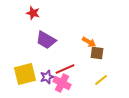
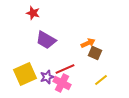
orange arrow: moved 1 px left, 1 px down; rotated 56 degrees counterclockwise
brown square: moved 2 px left; rotated 16 degrees clockwise
yellow square: rotated 10 degrees counterclockwise
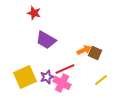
red star: moved 1 px right
orange arrow: moved 4 px left, 7 px down
yellow square: moved 3 px down
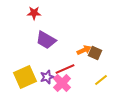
red star: rotated 16 degrees counterclockwise
pink cross: rotated 18 degrees clockwise
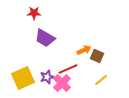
purple trapezoid: moved 1 px left, 2 px up
brown square: moved 2 px right, 3 px down
red line: moved 3 px right
yellow square: moved 2 px left, 1 px down
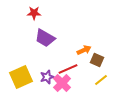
brown square: moved 4 px down
yellow square: moved 2 px left, 1 px up
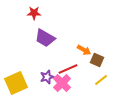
orange arrow: rotated 56 degrees clockwise
yellow square: moved 5 px left, 6 px down
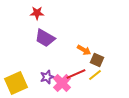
red star: moved 3 px right
red line: moved 8 px right, 5 px down
yellow line: moved 6 px left, 5 px up
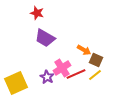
red star: rotated 16 degrees clockwise
brown square: moved 1 px left
purple star: rotated 24 degrees counterclockwise
pink cross: moved 15 px up; rotated 12 degrees clockwise
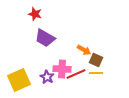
red star: moved 2 px left, 1 px down
pink cross: moved 1 px down; rotated 36 degrees clockwise
yellow line: moved 1 px right, 2 px up; rotated 40 degrees clockwise
yellow square: moved 3 px right, 3 px up
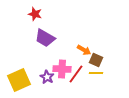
red line: rotated 30 degrees counterclockwise
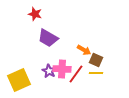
purple trapezoid: moved 3 px right
purple star: moved 2 px right, 6 px up
